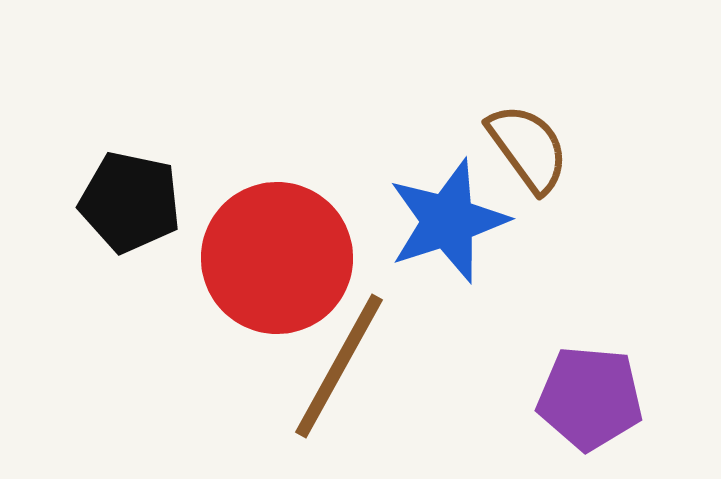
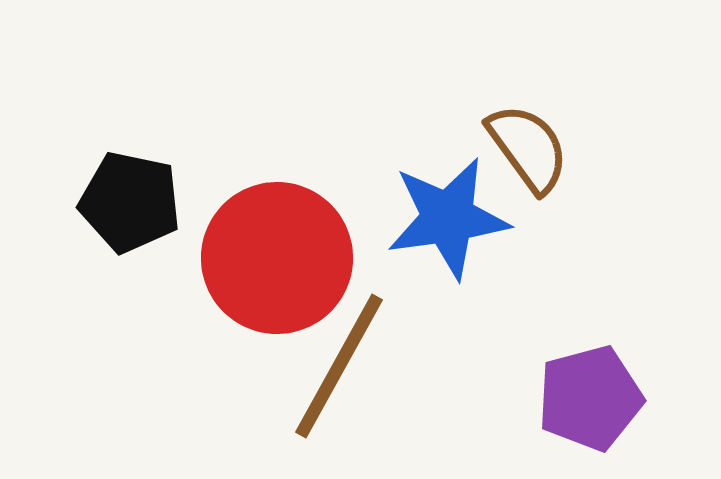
blue star: moved 3 px up; rotated 10 degrees clockwise
purple pentagon: rotated 20 degrees counterclockwise
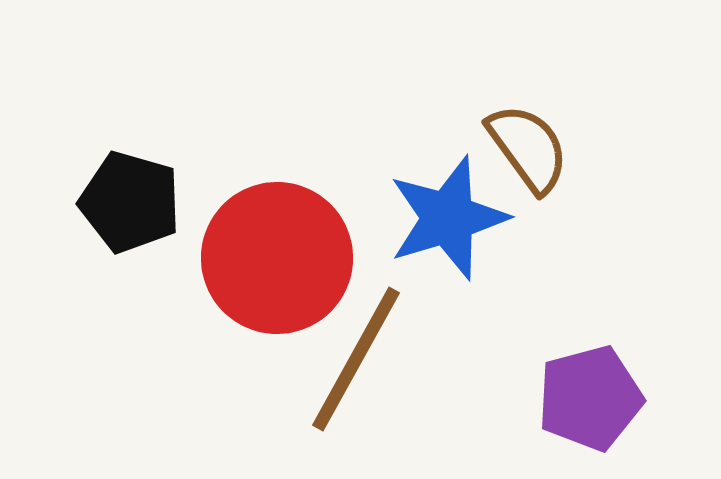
black pentagon: rotated 4 degrees clockwise
blue star: rotated 9 degrees counterclockwise
brown line: moved 17 px right, 7 px up
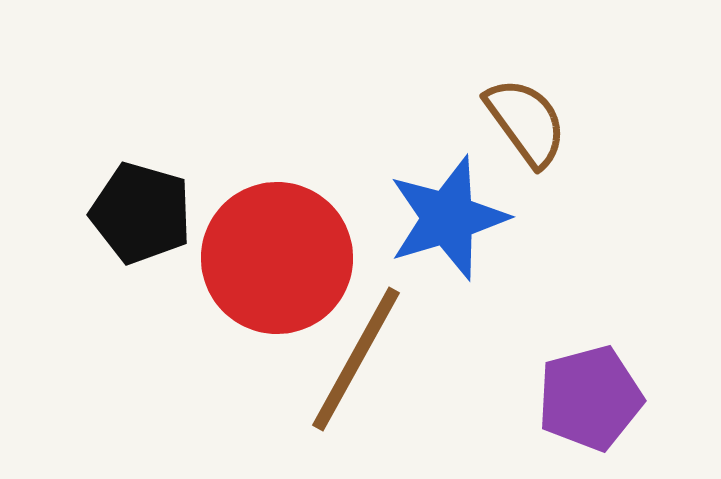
brown semicircle: moved 2 px left, 26 px up
black pentagon: moved 11 px right, 11 px down
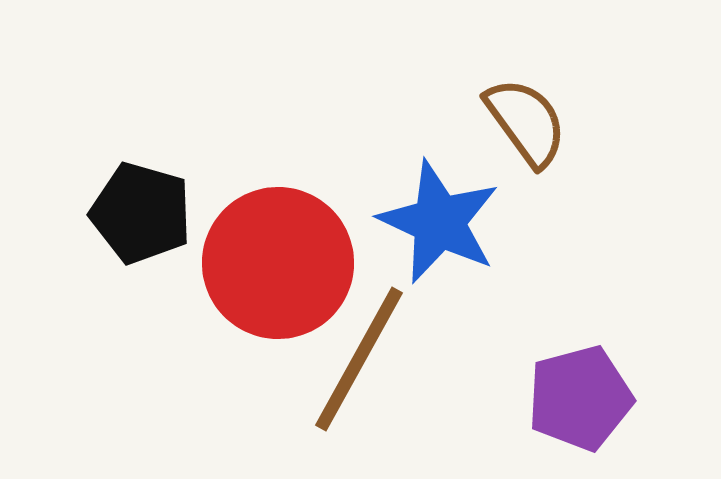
blue star: moved 9 px left, 4 px down; rotated 30 degrees counterclockwise
red circle: moved 1 px right, 5 px down
brown line: moved 3 px right
purple pentagon: moved 10 px left
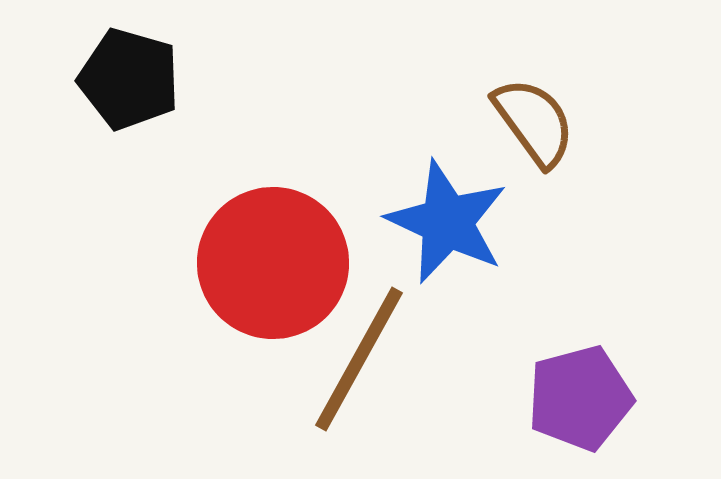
brown semicircle: moved 8 px right
black pentagon: moved 12 px left, 134 px up
blue star: moved 8 px right
red circle: moved 5 px left
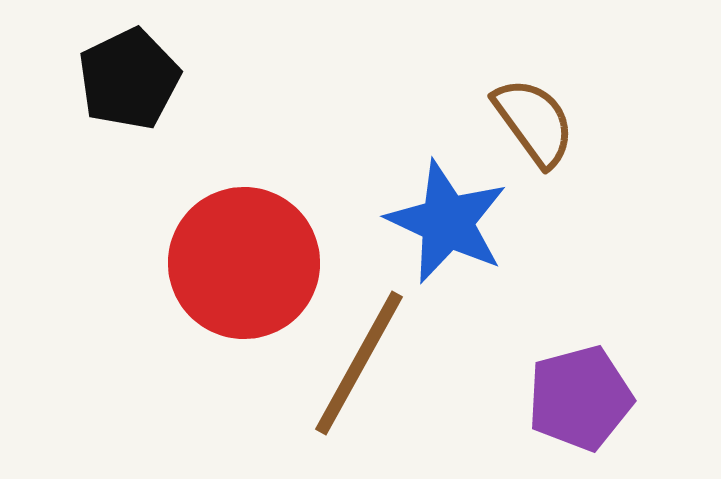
black pentagon: rotated 30 degrees clockwise
red circle: moved 29 px left
brown line: moved 4 px down
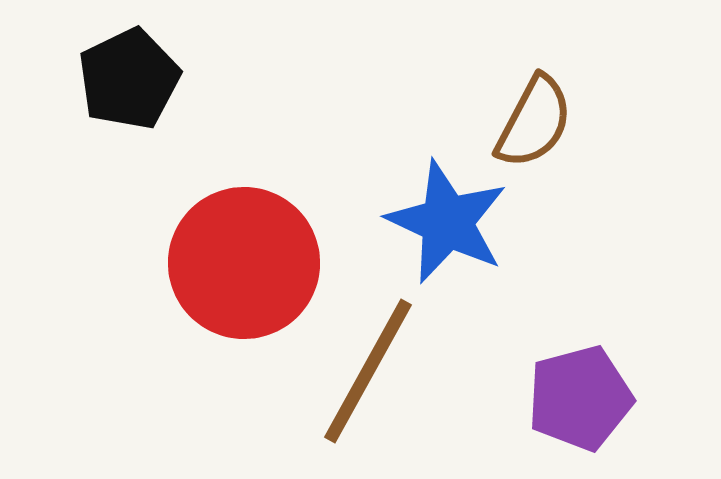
brown semicircle: rotated 64 degrees clockwise
brown line: moved 9 px right, 8 px down
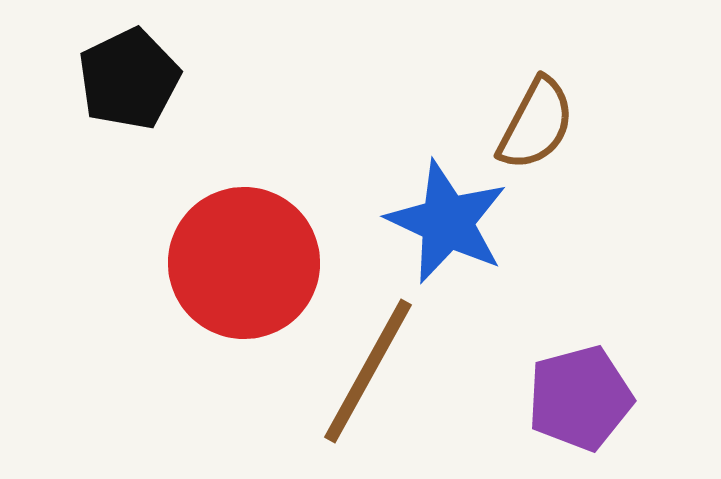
brown semicircle: moved 2 px right, 2 px down
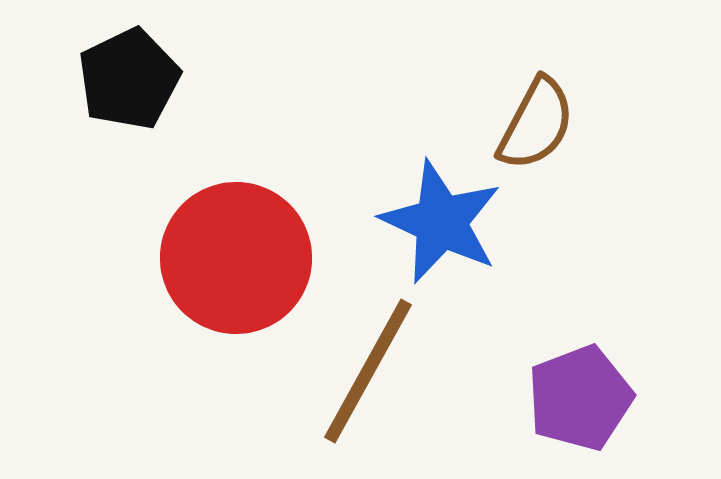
blue star: moved 6 px left
red circle: moved 8 px left, 5 px up
purple pentagon: rotated 6 degrees counterclockwise
